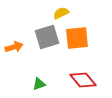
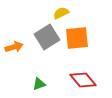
gray square: rotated 15 degrees counterclockwise
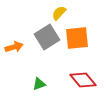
yellow semicircle: moved 2 px left; rotated 21 degrees counterclockwise
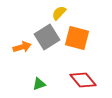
orange square: rotated 20 degrees clockwise
orange arrow: moved 8 px right
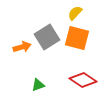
yellow semicircle: moved 16 px right
red diamond: rotated 16 degrees counterclockwise
green triangle: moved 1 px left, 1 px down
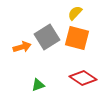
red diamond: moved 2 px up
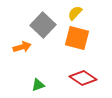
gray square: moved 4 px left, 12 px up; rotated 15 degrees counterclockwise
